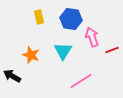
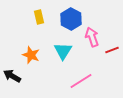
blue hexagon: rotated 20 degrees clockwise
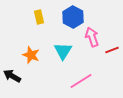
blue hexagon: moved 2 px right, 2 px up
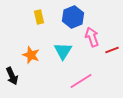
blue hexagon: rotated 10 degrees clockwise
black arrow: rotated 144 degrees counterclockwise
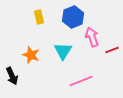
pink line: rotated 10 degrees clockwise
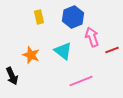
cyan triangle: rotated 24 degrees counterclockwise
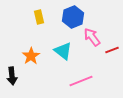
pink arrow: rotated 18 degrees counterclockwise
orange star: moved 1 px down; rotated 18 degrees clockwise
black arrow: rotated 18 degrees clockwise
